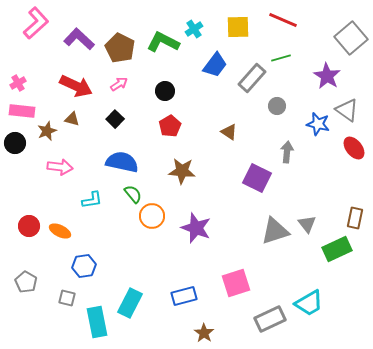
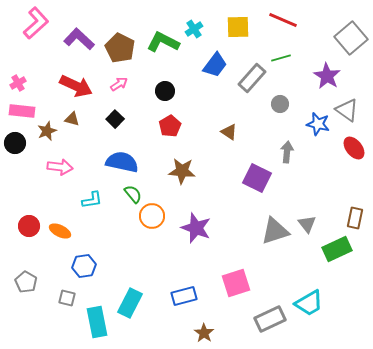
gray circle at (277, 106): moved 3 px right, 2 px up
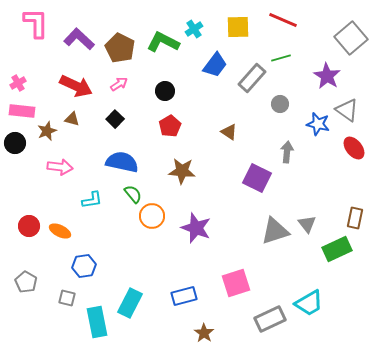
pink L-shape at (36, 23): rotated 48 degrees counterclockwise
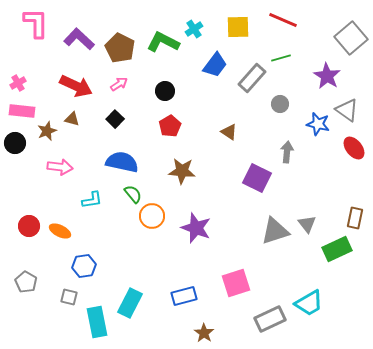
gray square at (67, 298): moved 2 px right, 1 px up
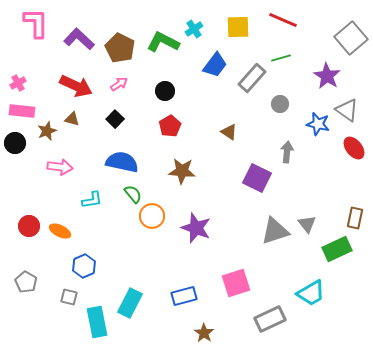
blue hexagon at (84, 266): rotated 15 degrees counterclockwise
cyan trapezoid at (309, 303): moved 2 px right, 10 px up
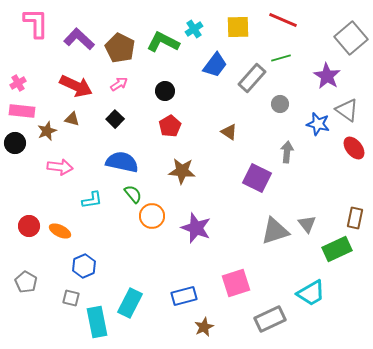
gray square at (69, 297): moved 2 px right, 1 px down
brown star at (204, 333): moved 6 px up; rotated 12 degrees clockwise
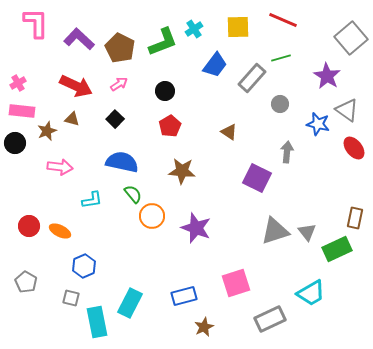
green L-shape at (163, 42): rotated 132 degrees clockwise
gray triangle at (307, 224): moved 8 px down
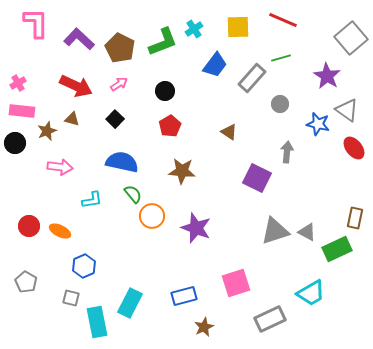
gray triangle at (307, 232): rotated 24 degrees counterclockwise
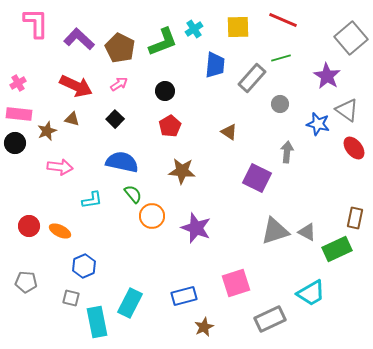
blue trapezoid at (215, 65): rotated 32 degrees counterclockwise
pink rectangle at (22, 111): moved 3 px left, 3 px down
gray pentagon at (26, 282): rotated 25 degrees counterclockwise
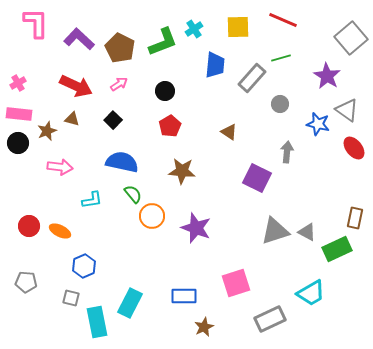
black square at (115, 119): moved 2 px left, 1 px down
black circle at (15, 143): moved 3 px right
blue rectangle at (184, 296): rotated 15 degrees clockwise
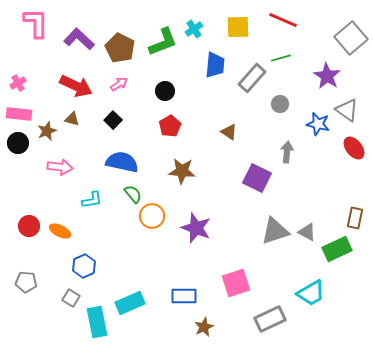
gray square at (71, 298): rotated 18 degrees clockwise
cyan rectangle at (130, 303): rotated 40 degrees clockwise
